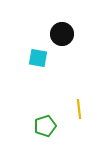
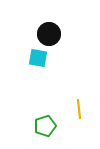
black circle: moved 13 px left
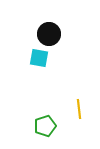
cyan square: moved 1 px right
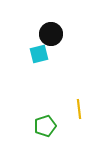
black circle: moved 2 px right
cyan square: moved 4 px up; rotated 24 degrees counterclockwise
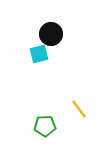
yellow line: rotated 30 degrees counterclockwise
green pentagon: rotated 15 degrees clockwise
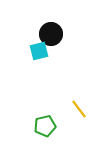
cyan square: moved 3 px up
green pentagon: rotated 10 degrees counterclockwise
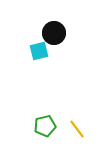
black circle: moved 3 px right, 1 px up
yellow line: moved 2 px left, 20 px down
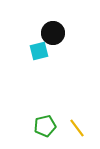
black circle: moved 1 px left
yellow line: moved 1 px up
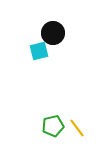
green pentagon: moved 8 px right
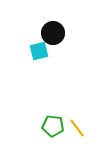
green pentagon: rotated 20 degrees clockwise
